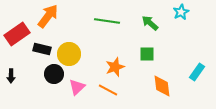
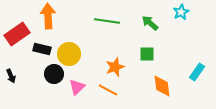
orange arrow: rotated 40 degrees counterclockwise
black arrow: rotated 24 degrees counterclockwise
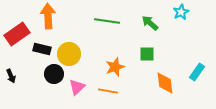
orange diamond: moved 3 px right, 3 px up
orange line: moved 1 px down; rotated 18 degrees counterclockwise
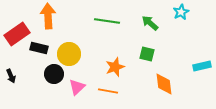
black rectangle: moved 3 px left, 1 px up
green square: rotated 14 degrees clockwise
cyan rectangle: moved 5 px right, 6 px up; rotated 42 degrees clockwise
orange diamond: moved 1 px left, 1 px down
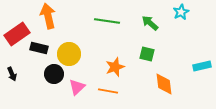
orange arrow: rotated 10 degrees counterclockwise
black arrow: moved 1 px right, 2 px up
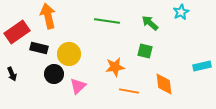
red rectangle: moved 2 px up
green square: moved 2 px left, 3 px up
orange star: rotated 12 degrees clockwise
pink triangle: moved 1 px right, 1 px up
orange line: moved 21 px right
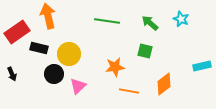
cyan star: moved 7 px down; rotated 21 degrees counterclockwise
orange diamond: rotated 60 degrees clockwise
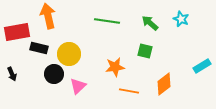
red rectangle: rotated 25 degrees clockwise
cyan rectangle: rotated 18 degrees counterclockwise
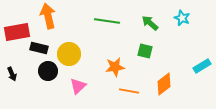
cyan star: moved 1 px right, 1 px up
black circle: moved 6 px left, 3 px up
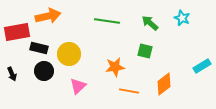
orange arrow: rotated 90 degrees clockwise
black circle: moved 4 px left
